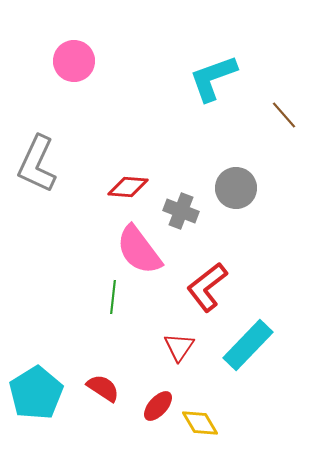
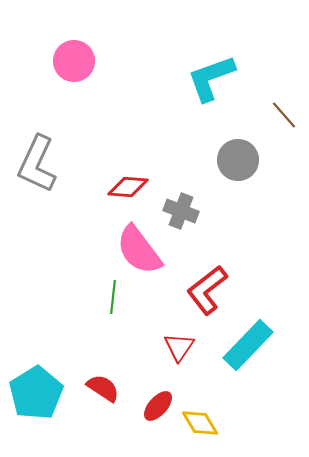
cyan L-shape: moved 2 px left
gray circle: moved 2 px right, 28 px up
red L-shape: moved 3 px down
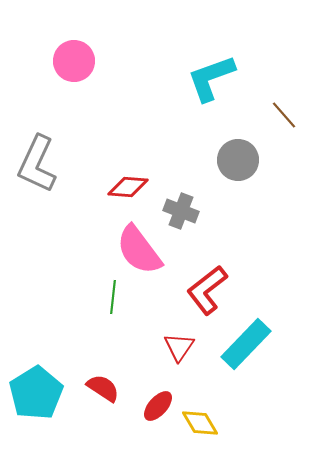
cyan rectangle: moved 2 px left, 1 px up
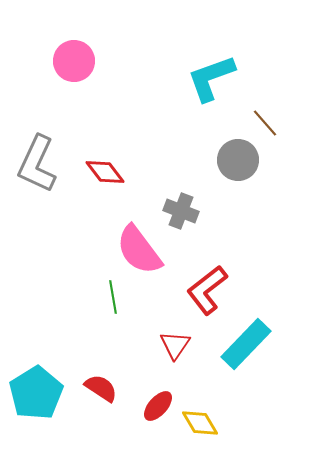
brown line: moved 19 px left, 8 px down
red diamond: moved 23 px left, 15 px up; rotated 48 degrees clockwise
green line: rotated 16 degrees counterclockwise
red triangle: moved 4 px left, 2 px up
red semicircle: moved 2 px left
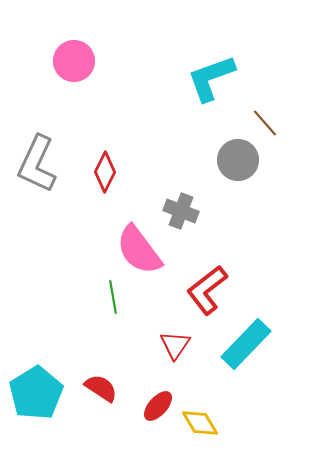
red diamond: rotated 63 degrees clockwise
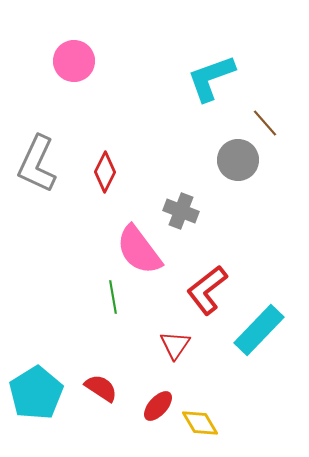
cyan rectangle: moved 13 px right, 14 px up
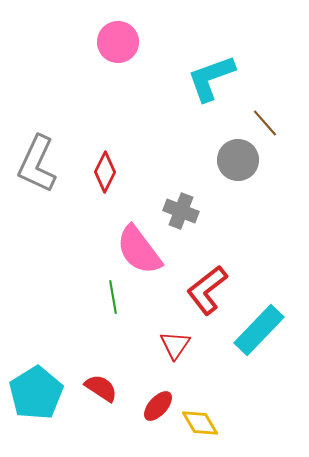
pink circle: moved 44 px right, 19 px up
